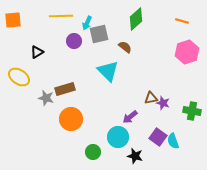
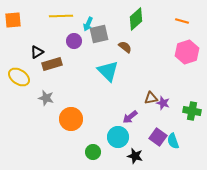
cyan arrow: moved 1 px right, 1 px down
brown rectangle: moved 13 px left, 25 px up
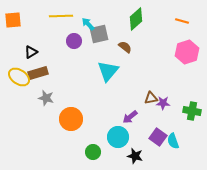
cyan arrow: rotated 112 degrees clockwise
black triangle: moved 6 px left
brown rectangle: moved 14 px left, 9 px down
cyan triangle: rotated 25 degrees clockwise
purple star: rotated 16 degrees counterclockwise
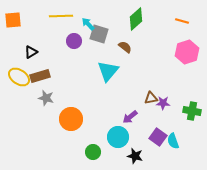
gray square: rotated 30 degrees clockwise
brown rectangle: moved 2 px right, 3 px down
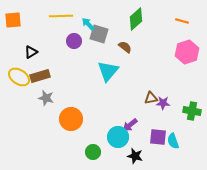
purple arrow: moved 8 px down
purple square: rotated 30 degrees counterclockwise
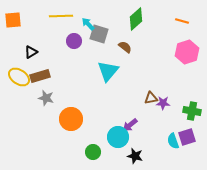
purple square: moved 29 px right; rotated 24 degrees counterclockwise
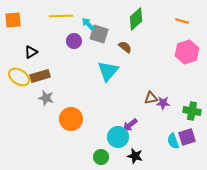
green circle: moved 8 px right, 5 px down
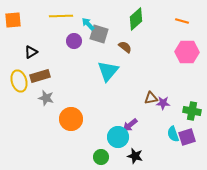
pink hexagon: rotated 20 degrees clockwise
yellow ellipse: moved 4 px down; rotated 40 degrees clockwise
cyan semicircle: moved 7 px up
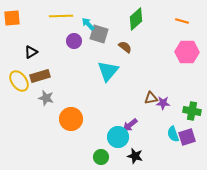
orange square: moved 1 px left, 2 px up
yellow ellipse: rotated 20 degrees counterclockwise
